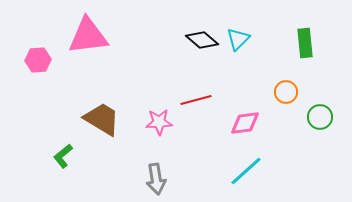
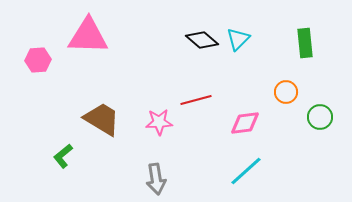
pink triangle: rotated 9 degrees clockwise
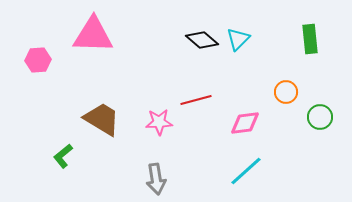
pink triangle: moved 5 px right, 1 px up
green rectangle: moved 5 px right, 4 px up
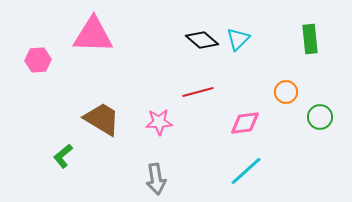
red line: moved 2 px right, 8 px up
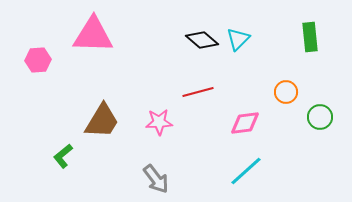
green rectangle: moved 2 px up
brown trapezoid: moved 2 px down; rotated 90 degrees clockwise
gray arrow: rotated 28 degrees counterclockwise
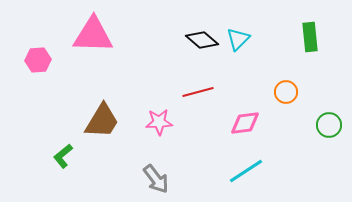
green circle: moved 9 px right, 8 px down
cyan line: rotated 9 degrees clockwise
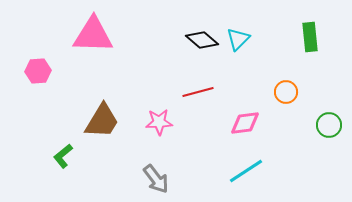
pink hexagon: moved 11 px down
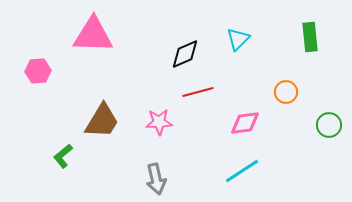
black diamond: moved 17 px left, 14 px down; rotated 64 degrees counterclockwise
cyan line: moved 4 px left
gray arrow: rotated 24 degrees clockwise
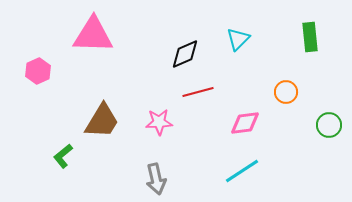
pink hexagon: rotated 20 degrees counterclockwise
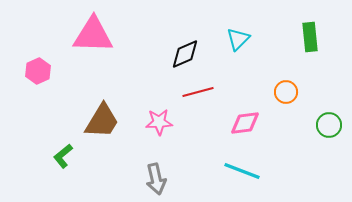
cyan line: rotated 54 degrees clockwise
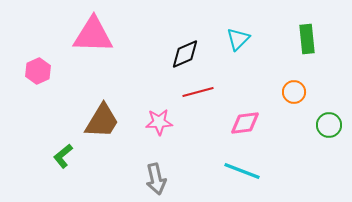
green rectangle: moved 3 px left, 2 px down
orange circle: moved 8 px right
